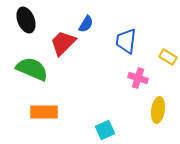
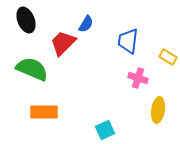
blue trapezoid: moved 2 px right
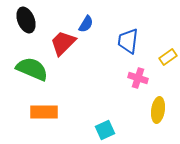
yellow rectangle: rotated 66 degrees counterclockwise
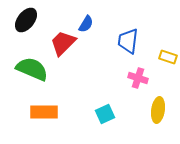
black ellipse: rotated 60 degrees clockwise
yellow rectangle: rotated 54 degrees clockwise
cyan square: moved 16 px up
